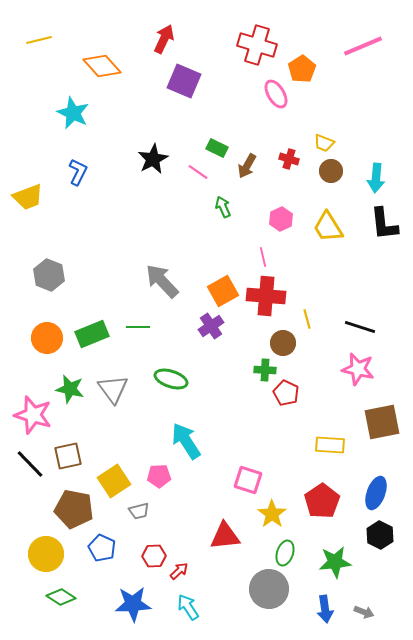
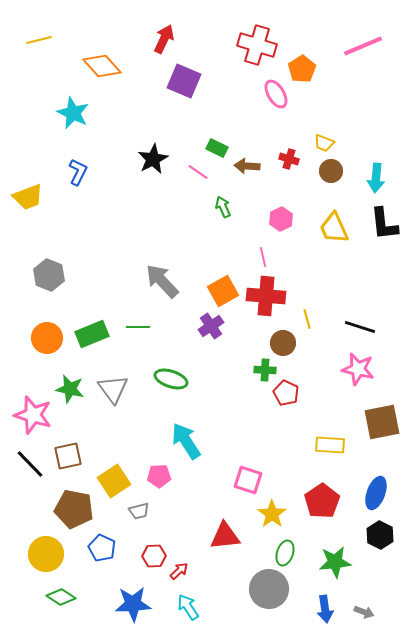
brown arrow at (247, 166): rotated 65 degrees clockwise
yellow trapezoid at (328, 227): moved 6 px right, 1 px down; rotated 8 degrees clockwise
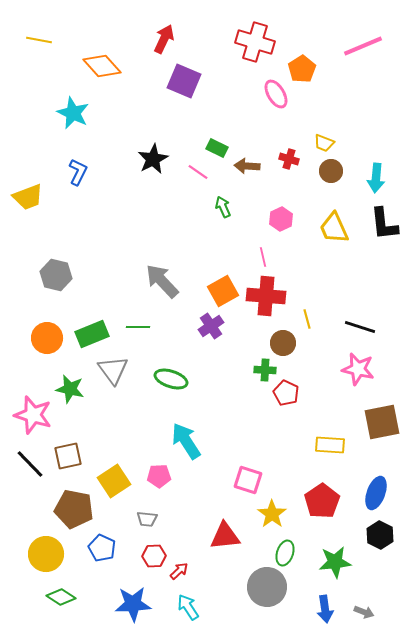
yellow line at (39, 40): rotated 25 degrees clockwise
red cross at (257, 45): moved 2 px left, 3 px up
gray hexagon at (49, 275): moved 7 px right; rotated 8 degrees counterclockwise
gray triangle at (113, 389): moved 19 px up
gray trapezoid at (139, 511): moved 8 px right, 8 px down; rotated 20 degrees clockwise
gray circle at (269, 589): moved 2 px left, 2 px up
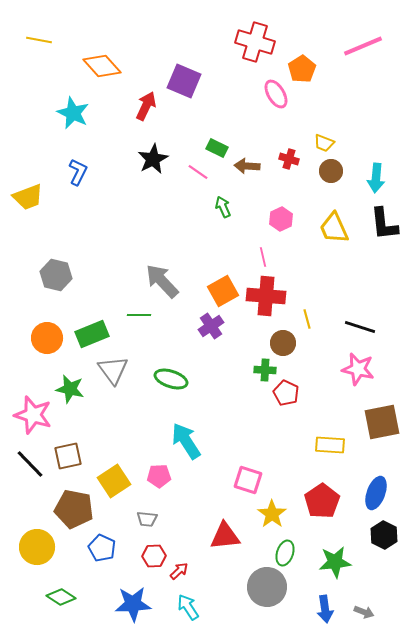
red arrow at (164, 39): moved 18 px left, 67 px down
green line at (138, 327): moved 1 px right, 12 px up
black hexagon at (380, 535): moved 4 px right
yellow circle at (46, 554): moved 9 px left, 7 px up
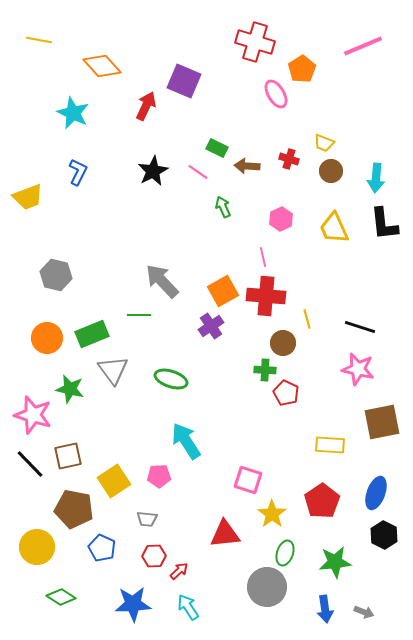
black star at (153, 159): moved 12 px down
red triangle at (225, 536): moved 2 px up
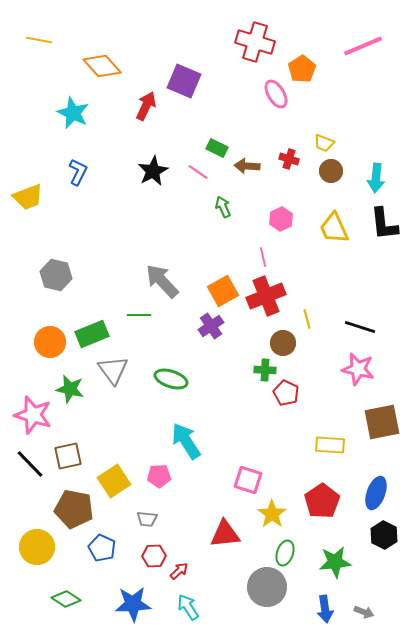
red cross at (266, 296): rotated 27 degrees counterclockwise
orange circle at (47, 338): moved 3 px right, 4 px down
green diamond at (61, 597): moved 5 px right, 2 px down
